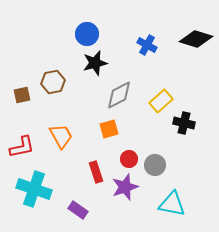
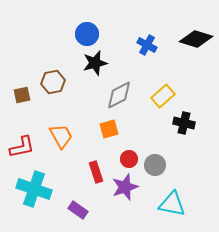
yellow rectangle: moved 2 px right, 5 px up
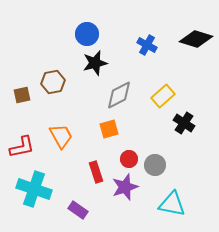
black cross: rotated 20 degrees clockwise
